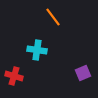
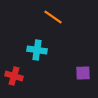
orange line: rotated 18 degrees counterclockwise
purple square: rotated 21 degrees clockwise
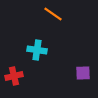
orange line: moved 3 px up
red cross: rotated 30 degrees counterclockwise
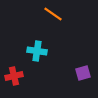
cyan cross: moved 1 px down
purple square: rotated 14 degrees counterclockwise
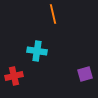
orange line: rotated 42 degrees clockwise
purple square: moved 2 px right, 1 px down
